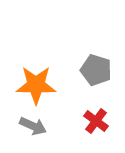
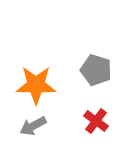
gray arrow: rotated 128 degrees clockwise
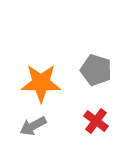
orange star: moved 5 px right, 2 px up
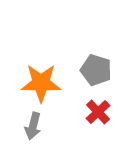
red cross: moved 2 px right, 9 px up; rotated 10 degrees clockwise
gray arrow: rotated 48 degrees counterclockwise
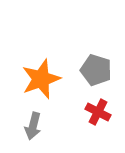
orange star: moved 4 px up; rotated 21 degrees counterclockwise
red cross: rotated 20 degrees counterclockwise
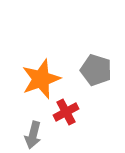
red cross: moved 32 px left; rotated 35 degrees clockwise
gray arrow: moved 9 px down
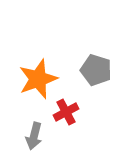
orange star: moved 3 px left
gray arrow: moved 1 px right, 1 px down
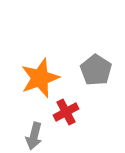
gray pentagon: rotated 16 degrees clockwise
orange star: moved 2 px right, 1 px up
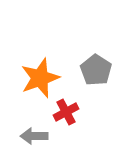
gray arrow: rotated 76 degrees clockwise
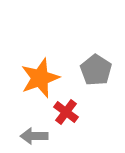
red cross: rotated 25 degrees counterclockwise
